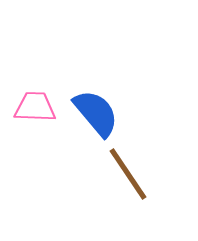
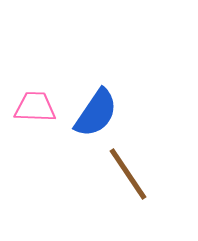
blue semicircle: rotated 74 degrees clockwise
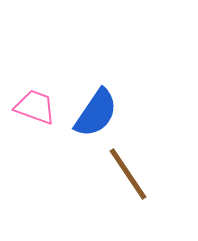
pink trapezoid: rotated 18 degrees clockwise
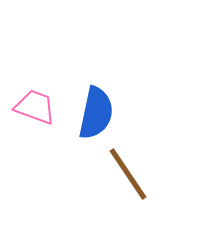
blue semicircle: rotated 22 degrees counterclockwise
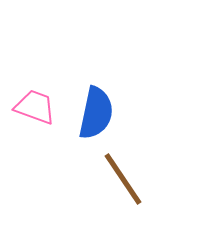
brown line: moved 5 px left, 5 px down
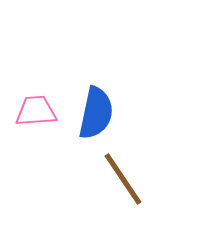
pink trapezoid: moved 1 px right, 4 px down; rotated 24 degrees counterclockwise
